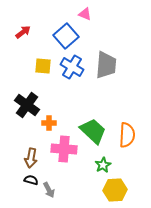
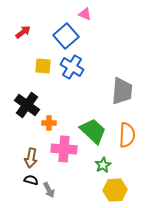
gray trapezoid: moved 16 px right, 26 px down
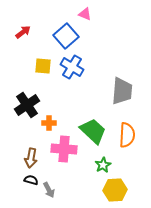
black cross: rotated 20 degrees clockwise
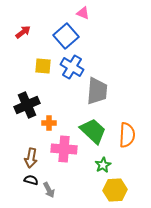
pink triangle: moved 2 px left, 1 px up
gray trapezoid: moved 25 px left
black cross: rotated 10 degrees clockwise
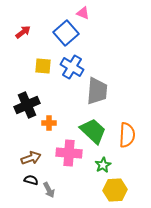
blue square: moved 3 px up
pink cross: moved 5 px right, 4 px down
brown arrow: rotated 120 degrees counterclockwise
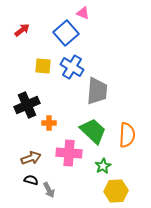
red arrow: moved 1 px left, 2 px up
green star: moved 1 px down
yellow hexagon: moved 1 px right, 1 px down
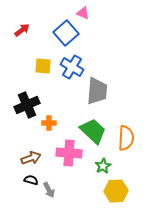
orange semicircle: moved 1 px left, 3 px down
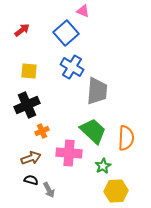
pink triangle: moved 2 px up
yellow square: moved 14 px left, 5 px down
orange cross: moved 7 px left, 8 px down; rotated 24 degrees counterclockwise
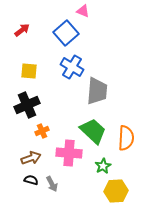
gray arrow: moved 3 px right, 6 px up
